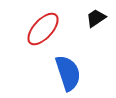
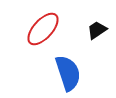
black trapezoid: moved 1 px right, 12 px down
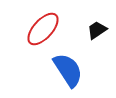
blue semicircle: moved 3 px up; rotated 15 degrees counterclockwise
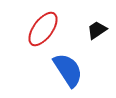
red ellipse: rotated 6 degrees counterclockwise
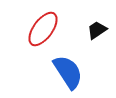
blue semicircle: moved 2 px down
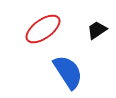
red ellipse: rotated 18 degrees clockwise
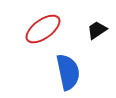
blue semicircle: rotated 21 degrees clockwise
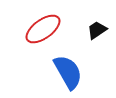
blue semicircle: rotated 18 degrees counterclockwise
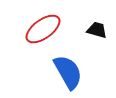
black trapezoid: rotated 50 degrees clockwise
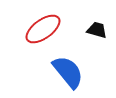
blue semicircle: rotated 9 degrees counterclockwise
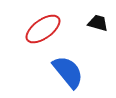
black trapezoid: moved 1 px right, 7 px up
